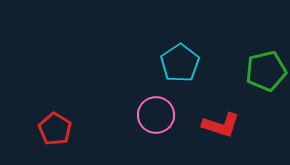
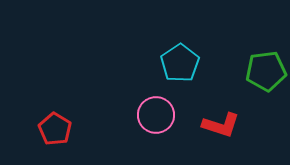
green pentagon: rotated 6 degrees clockwise
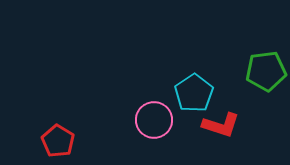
cyan pentagon: moved 14 px right, 30 px down
pink circle: moved 2 px left, 5 px down
red pentagon: moved 3 px right, 12 px down
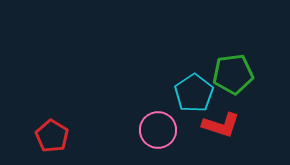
green pentagon: moved 33 px left, 3 px down
pink circle: moved 4 px right, 10 px down
red pentagon: moved 6 px left, 5 px up
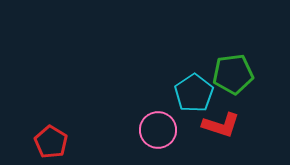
red pentagon: moved 1 px left, 6 px down
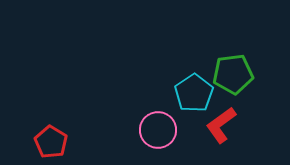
red L-shape: rotated 126 degrees clockwise
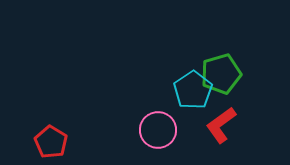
green pentagon: moved 12 px left; rotated 9 degrees counterclockwise
cyan pentagon: moved 1 px left, 3 px up
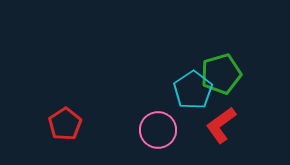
red pentagon: moved 14 px right, 18 px up; rotated 8 degrees clockwise
